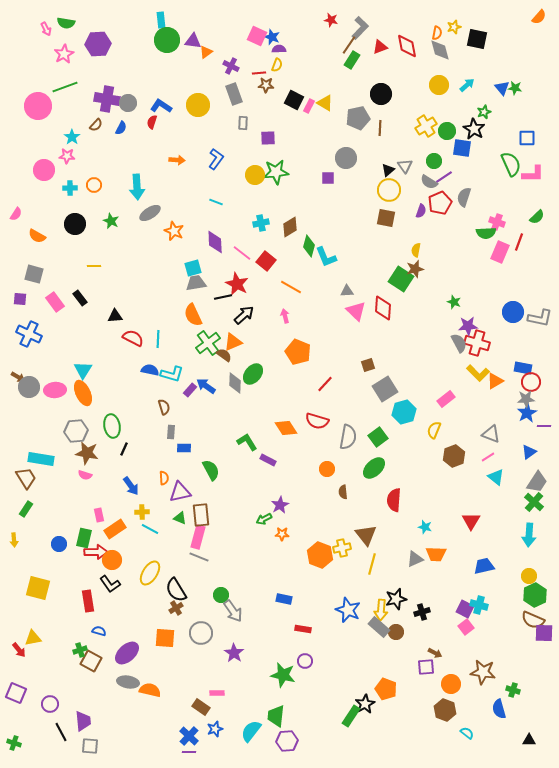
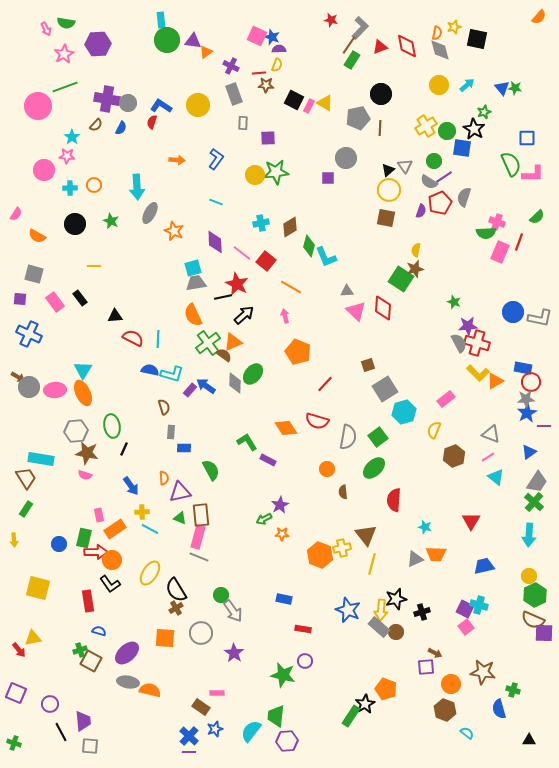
gray ellipse at (150, 213): rotated 30 degrees counterclockwise
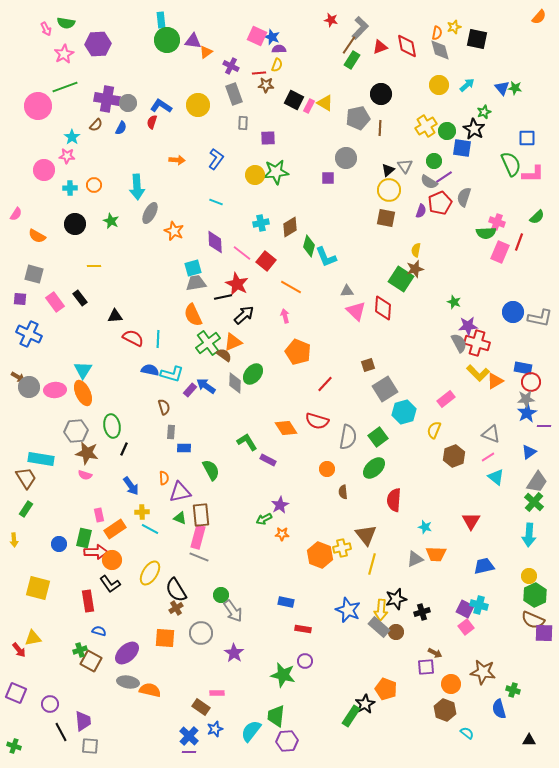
blue rectangle at (284, 599): moved 2 px right, 3 px down
green cross at (14, 743): moved 3 px down
